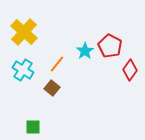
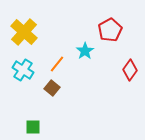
red pentagon: moved 16 px up; rotated 15 degrees clockwise
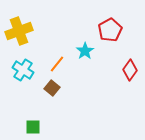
yellow cross: moved 5 px left, 1 px up; rotated 28 degrees clockwise
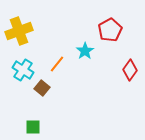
brown square: moved 10 px left
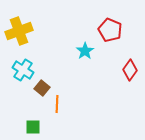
red pentagon: rotated 20 degrees counterclockwise
orange line: moved 40 px down; rotated 36 degrees counterclockwise
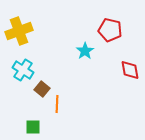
red pentagon: rotated 10 degrees counterclockwise
red diamond: rotated 45 degrees counterclockwise
brown square: moved 1 px down
